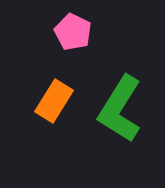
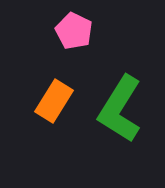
pink pentagon: moved 1 px right, 1 px up
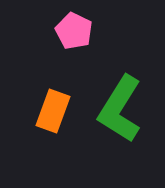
orange rectangle: moved 1 px left, 10 px down; rotated 12 degrees counterclockwise
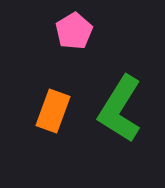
pink pentagon: rotated 15 degrees clockwise
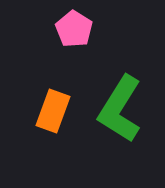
pink pentagon: moved 2 px up; rotated 9 degrees counterclockwise
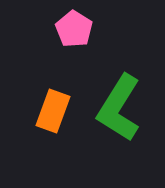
green L-shape: moved 1 px left, 1 px up
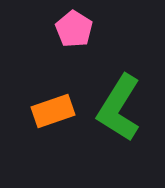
orange rectangle: rotated 51 degrees clockwise
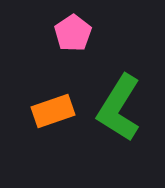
pink pentagon: moved 1 px left, 4 px down; rotated 6 degrees clockwise
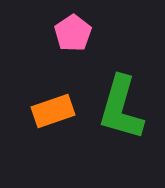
green L-shape: moved 2 px right; rotated 16 degrees counterclockwise
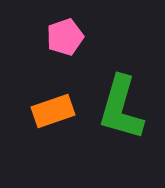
pink pentagon: moved 8 px left, 4 px down; rotated 15 degrees clockwise
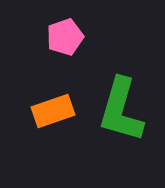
green L-shape: moved 2 px down
